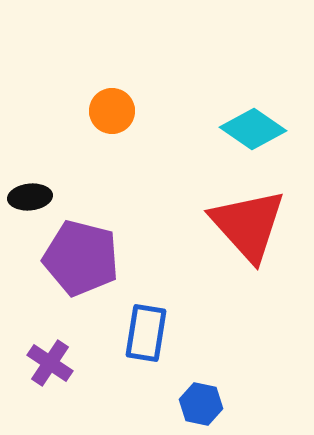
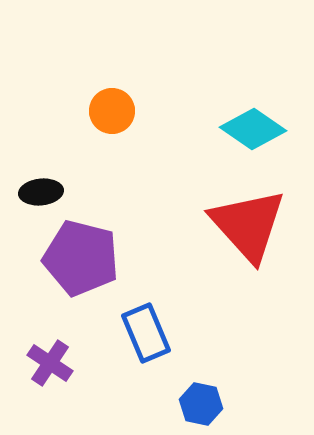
black ellipse: moved 11 px right, 5 px up
blue rectangle: rotated 32 degrees counterclockwise
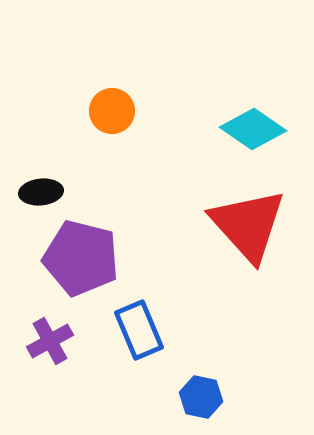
blue rectangle: moved 7 px left, 3 px up
purple cross: moved 22 px up; rotated 27 degrees clockwise
blue hexagon: moved 7 px up
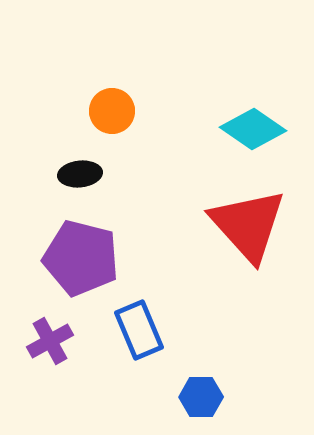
black ellipse: moved 39 px right, 18 px up
blue hexagon: rotated 12 degrees counterclockwise
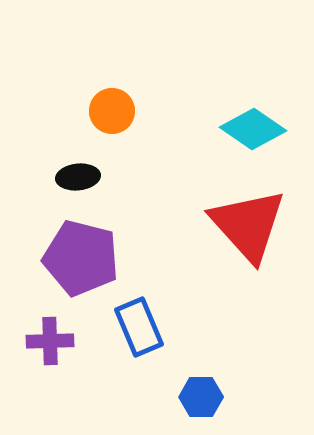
black ellipse: moved 2 px left, 3 px down
blue rectangle: moved 3 px up
purple cross: rotated 27 degrees clockwise
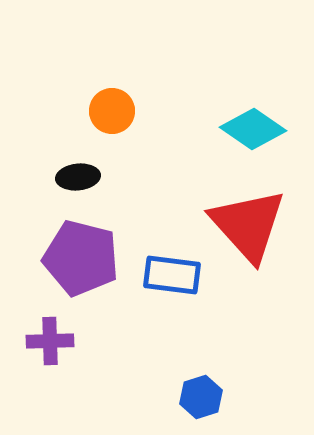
blue rectangle: moved 33 px right, 52 px up; rotated 60 degrees counterclockwise
blue hexagon: rotated 18 degrees counterclockwise
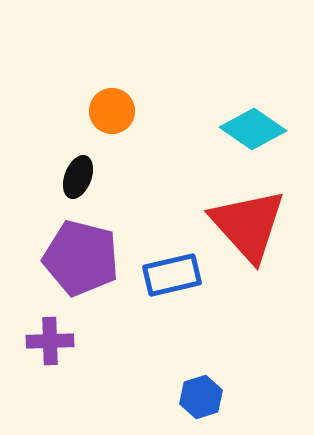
black ellipse: rotated 63 degrees counterclockwise
blue rectangle: rotated 20 degrees counterclockwise
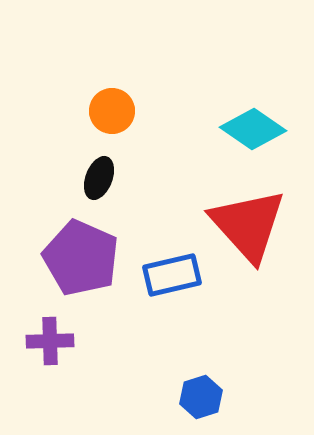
black ellipse: moved 21 px right, 1 px down
purple pentagon: rotated 10 degrees clockwise
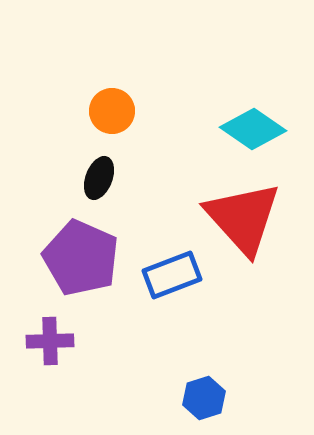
red triangle: moved 5 px left, 7 px up
blue rectangle: rotated 8 degrees counterclockwise
blue hexagon: moved 3 px right, 1 px down
